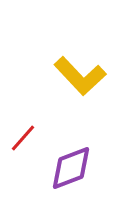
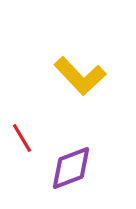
red line: moved 1 px left; rotated 72 degrees counterclockwise
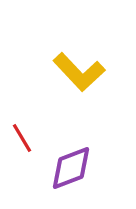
yellow L-shape: moved 1 px left, 4 px up
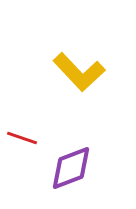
red line: rotated 40 degrees counterclockwise
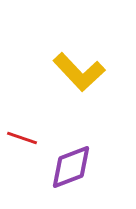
purple diamond: moved 1 px up
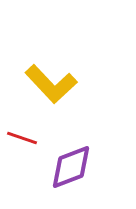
yellow L-shape: moved 28 px left, 12 px down
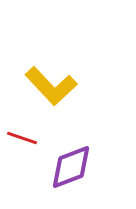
yellow L-shape: moved 2 px down
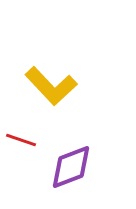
red line: moved 1 px left, 2 px down
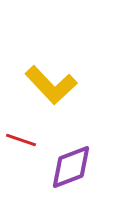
yellow L-shape: moved 1 px up
